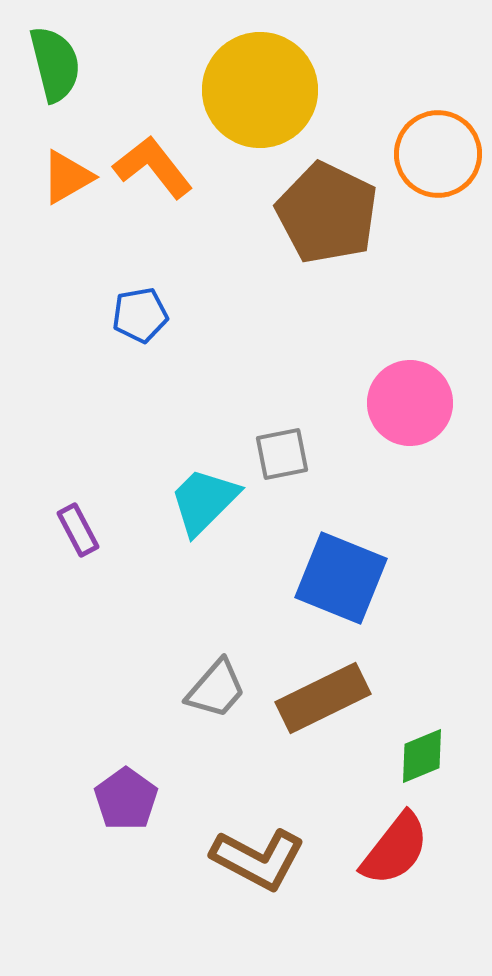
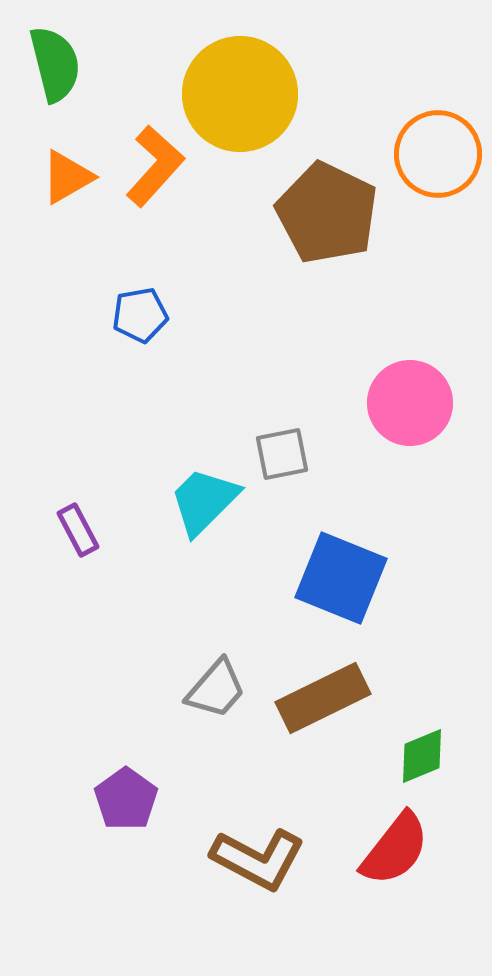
yellow circle: moved 20 px left, 4 px down
orange L-shape: moved 2 px right, 1 px up; rotated 80 degrees clockwise
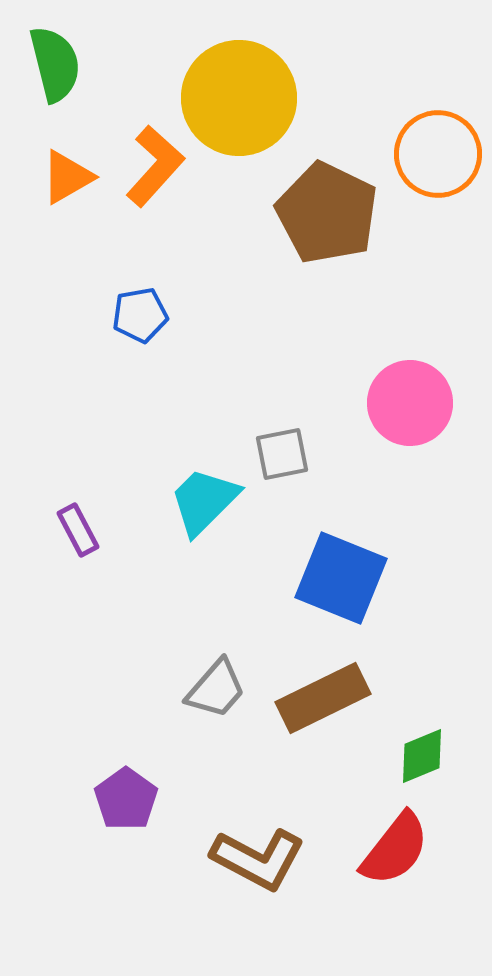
yellow circle: moved 1 px left, 4 px down
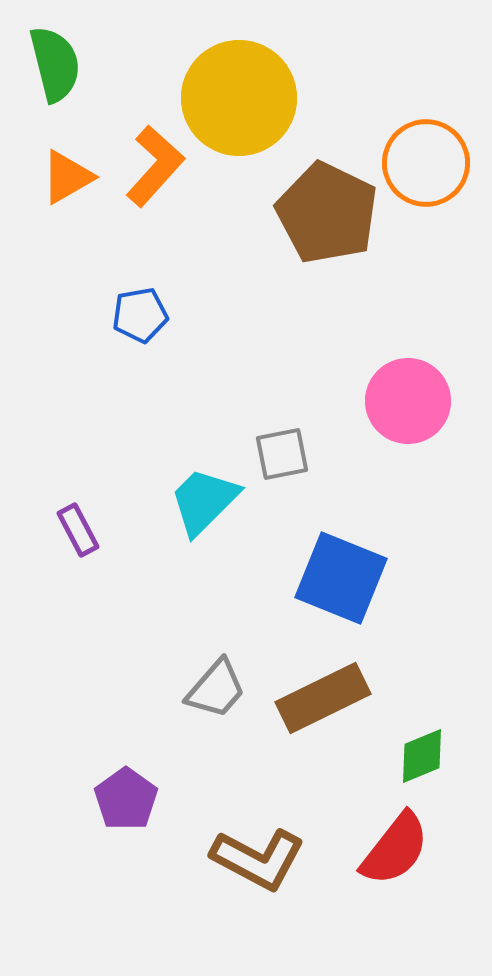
orange circle: moved 12 px left, 9 px down
pink circle: moved 2 px left, 2 px up
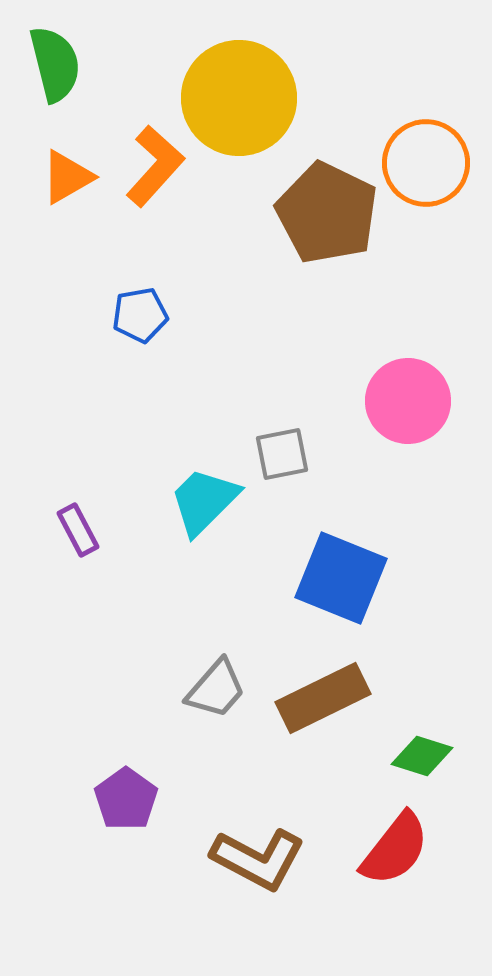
green diamond: rotated 40 degrees clockwise
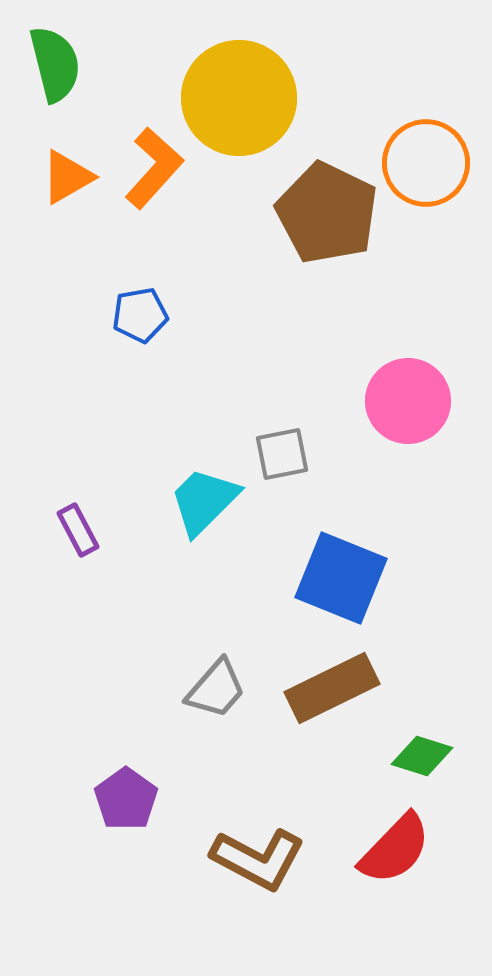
orange L-shape: moved 1 px left, 2 px down
brown rectangle: moved 9 px right, 10 px up
red semicircle: rotated 6 degrees clockwise
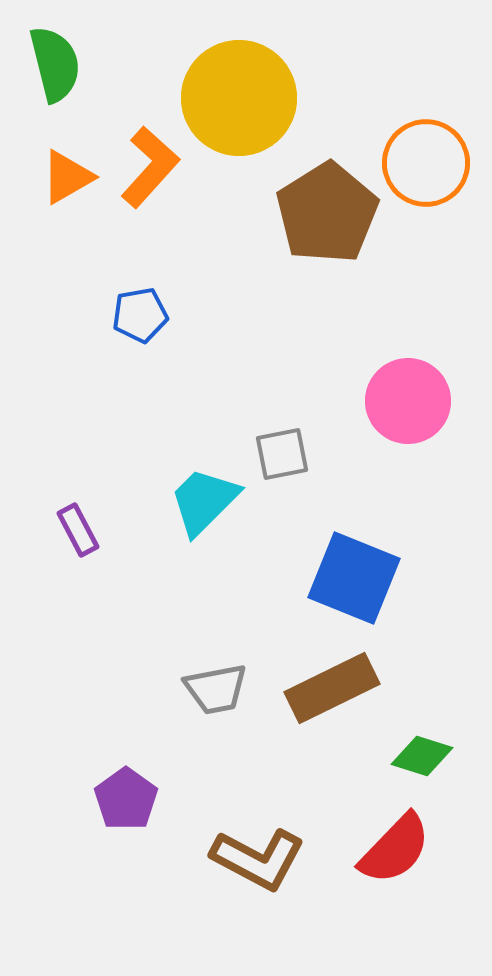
orange L-shape: moved 4 px left, 1 px up
brown pentagon: rotated 14 degrees clockwise
blue square: moved 13 px right
gray trapezoid: rotated 38 degrees clockwise
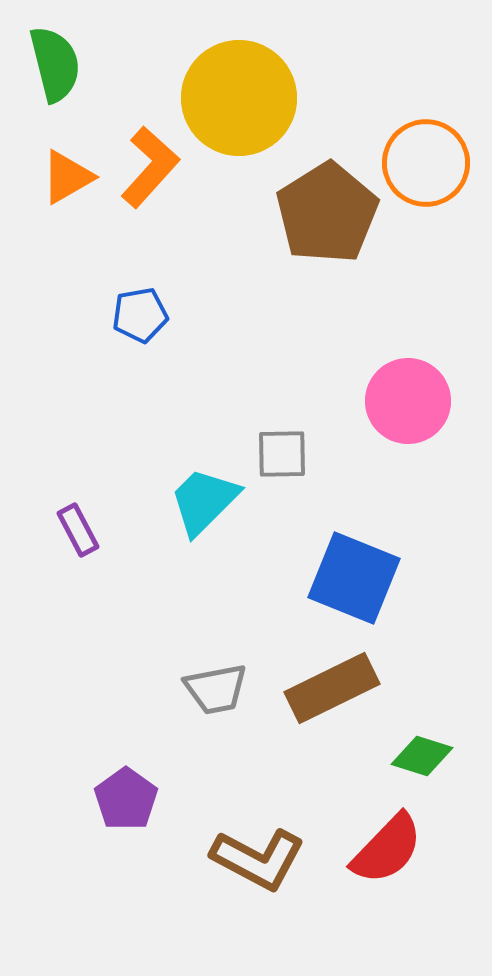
gray square: rotated 10 degrees clockwise
red semicircle: moved 8 px left
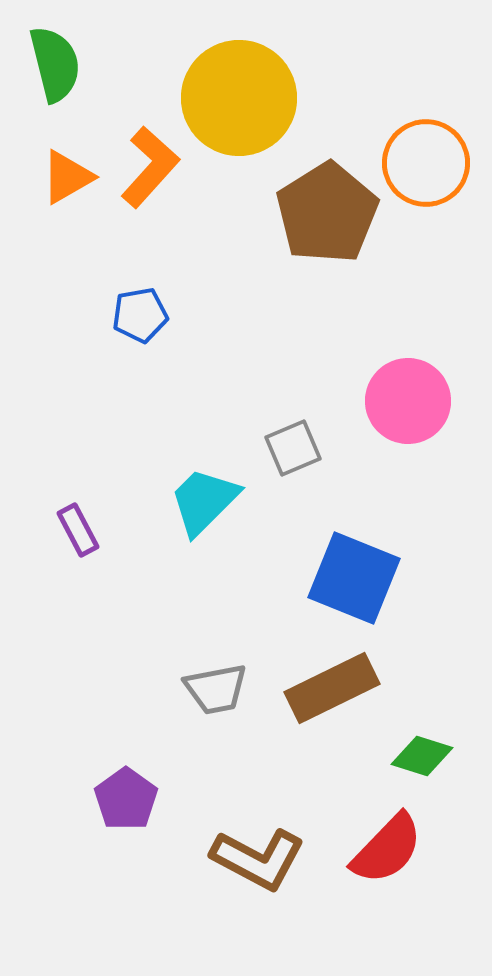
gray square: moved 11 px right, 6 px up; rotated 22 degrees counterclockwise
